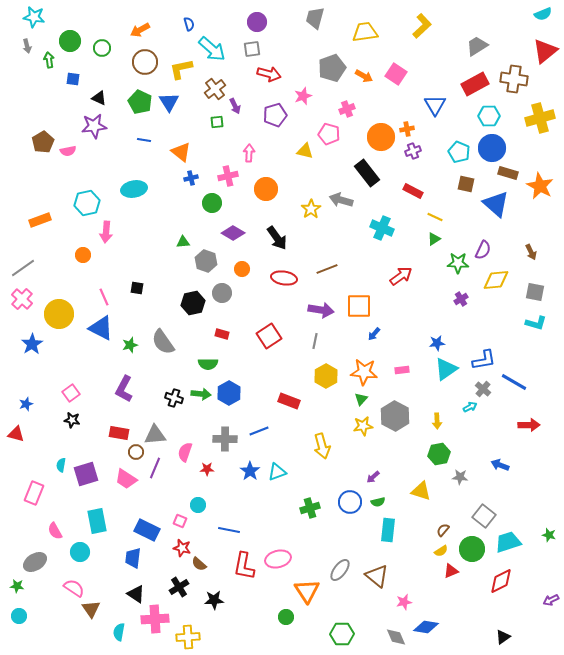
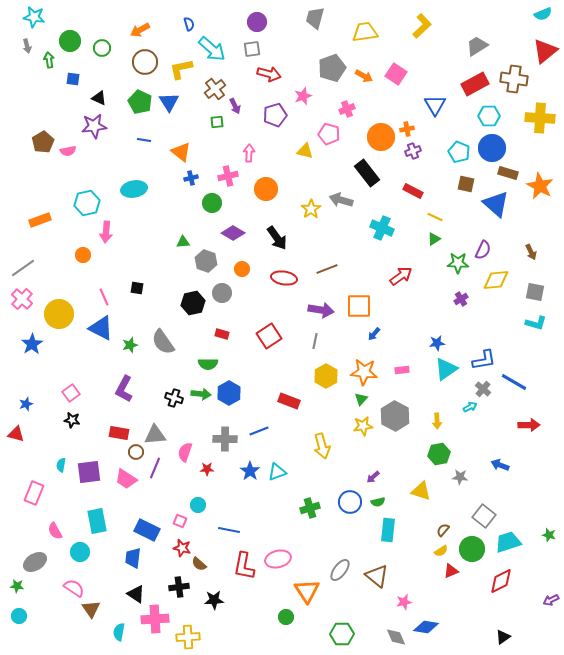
yellow cross at (540, 118): rotated 20 degrees clockwise
purple square at (86, 474): moved 3 px right, 2 px up; rotated 10 degrees clockwise
black cross at (179, 587): rotated 24 degrees clockwise
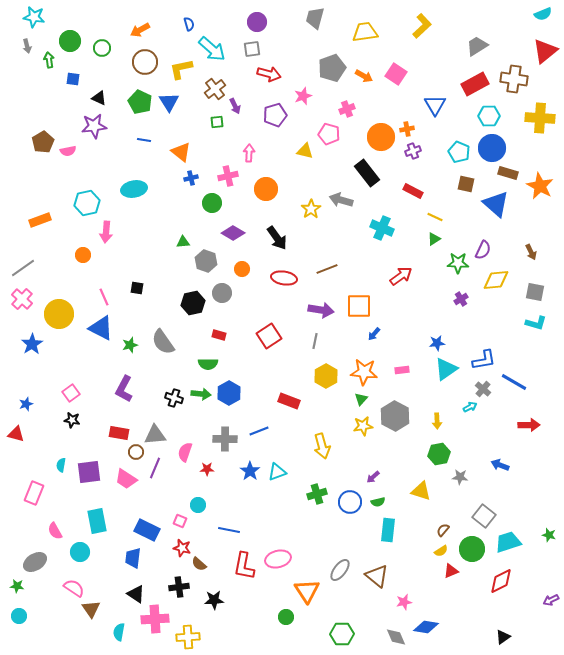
red rectangle at (222, 334): moved 3 px left, 1 px down
green cross at (310, 508): moved 7 px right, 14 px up
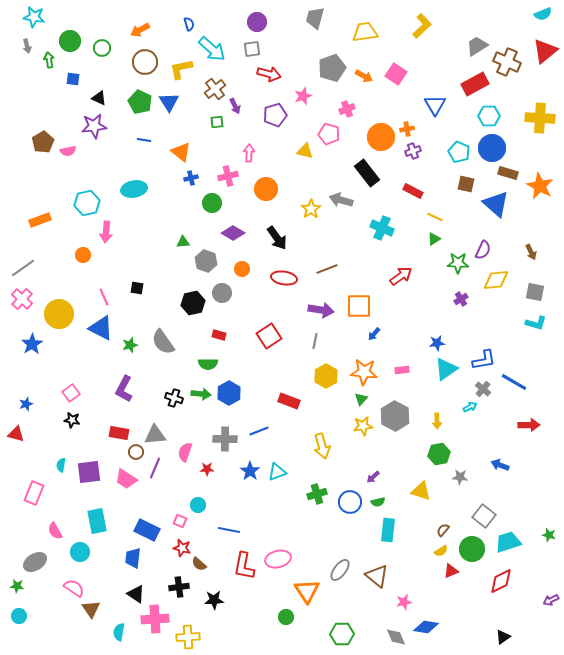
brown cross at (514, 79): moved 7 px left, 17 px up; rotated 16 degrees clockwise
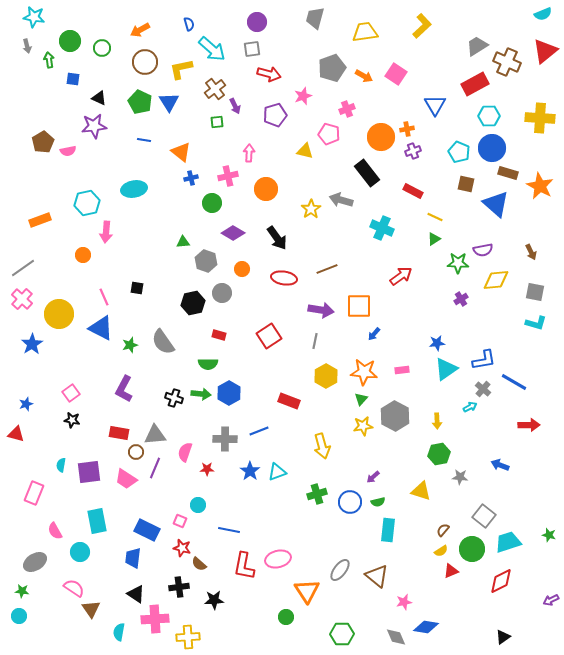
purple semicircle at (483, 250): rotated 54 degrees clockwise
green star at (17, 586): moved 5 px right, 5 px down
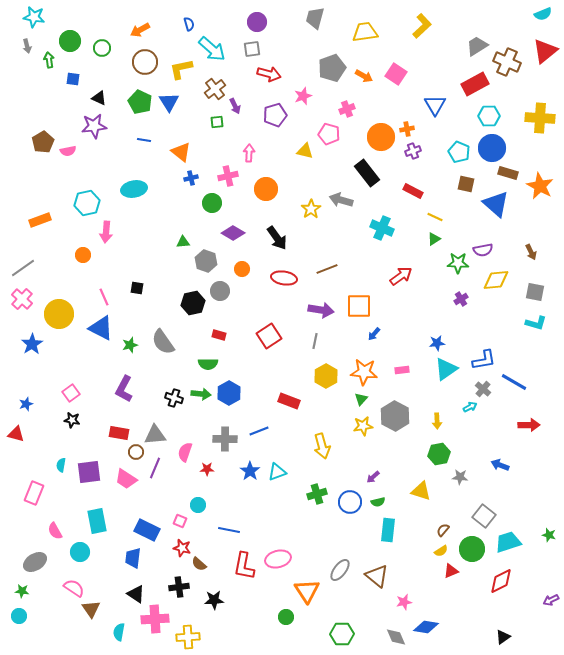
gray circle at (222, 293): moved 2 px left, 2 px up
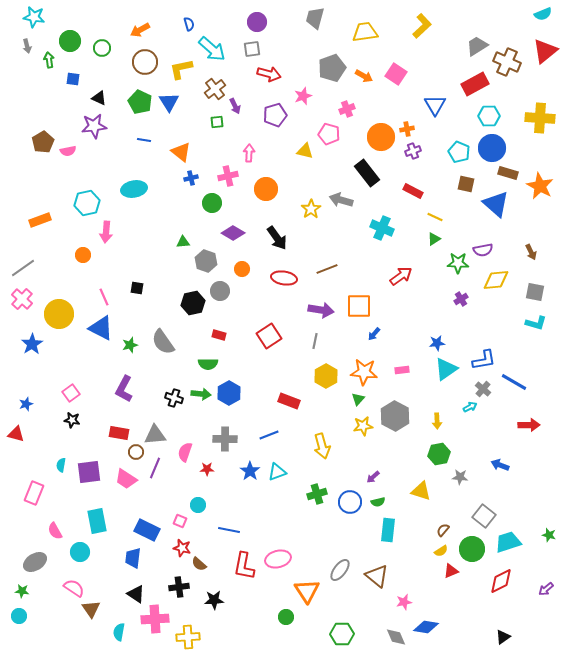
green triangle at (361, 399): moved 3 px left
blue line at (259, 431): moved 10 px right, 4 px down
purple arrow at (551, 600): moved 5 px left, 11 px up; rotated 14 degrees counterclockwise
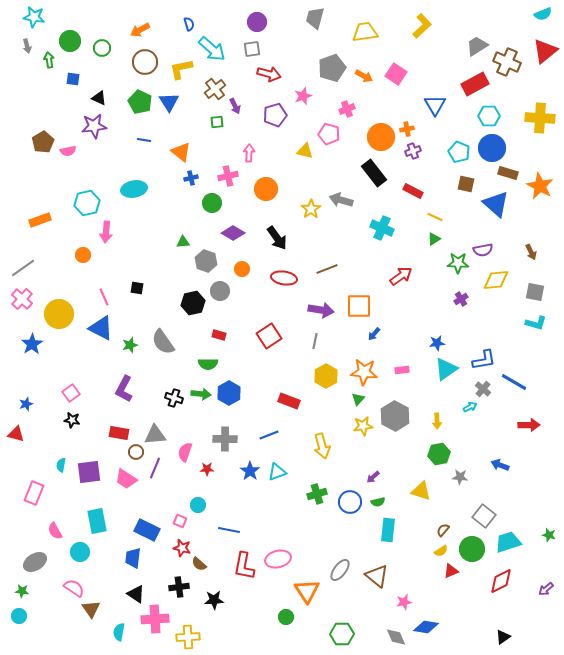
black rectangle at (367, 173): moved 7 px right
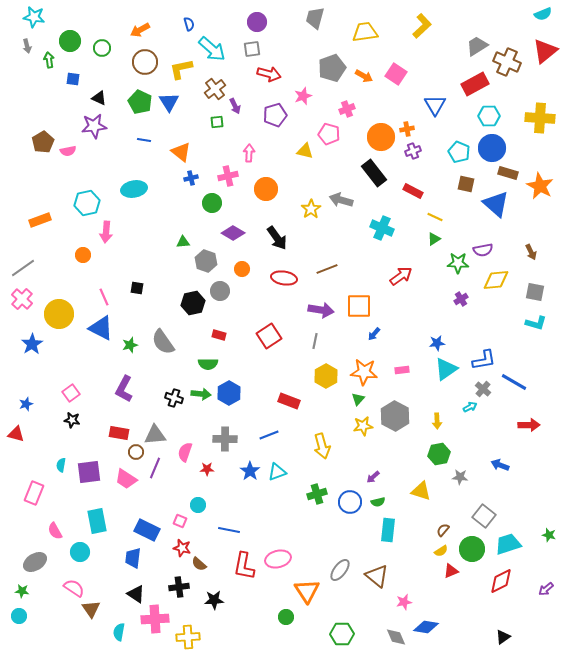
cyan trapezoid at (508, 542): moved 2 px down
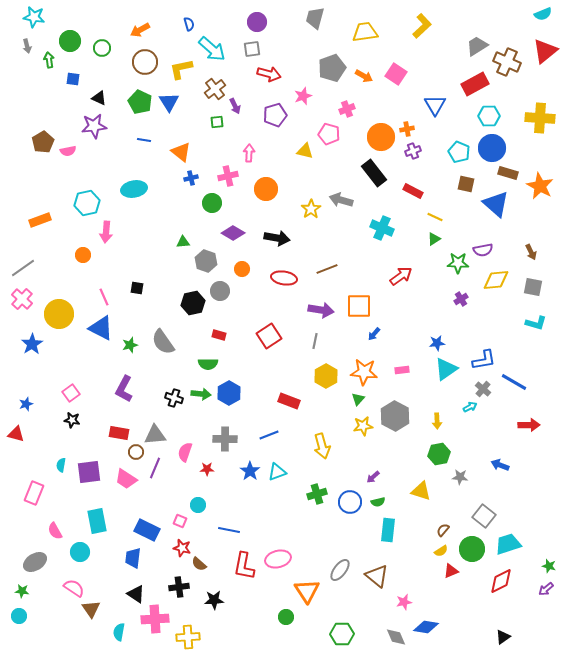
black arrow at (277, 238): rotated 45 degrees counterclockwise
gray square at (535, 292): moved 2 px left, 5 px up
green star at (549, 535): moved 31 px down
